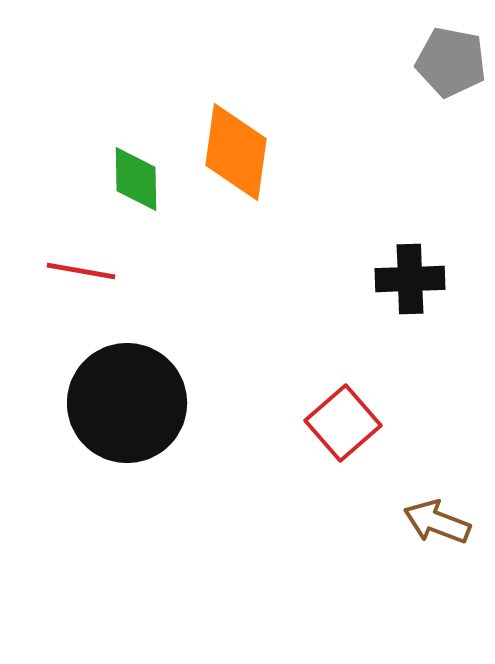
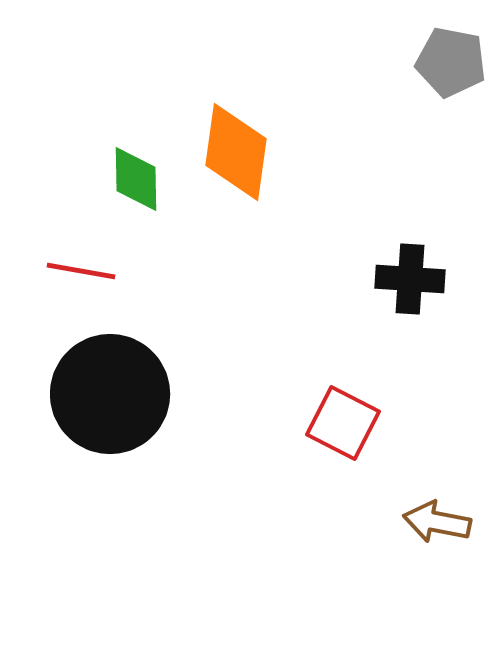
black cross: rotated 6 degrees clockwise
black circle: moved 17 px left, 9 px up
red square: rotated 22 degrees counterclockwise
brown arrow: rotated 10 degrees counterclockwise
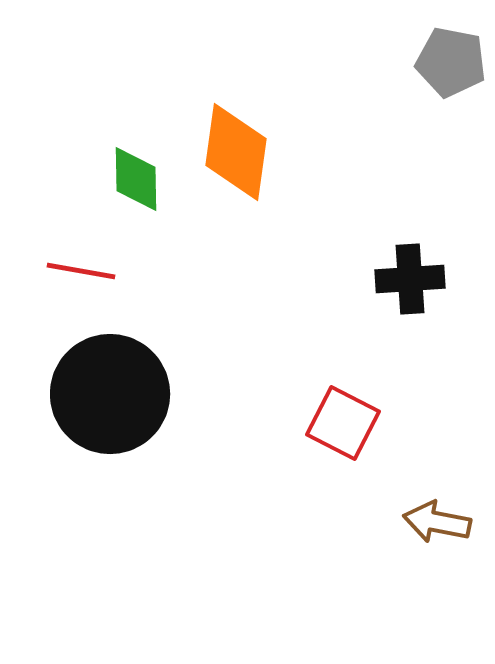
black cross: rotated 8 degrees counterclockwise
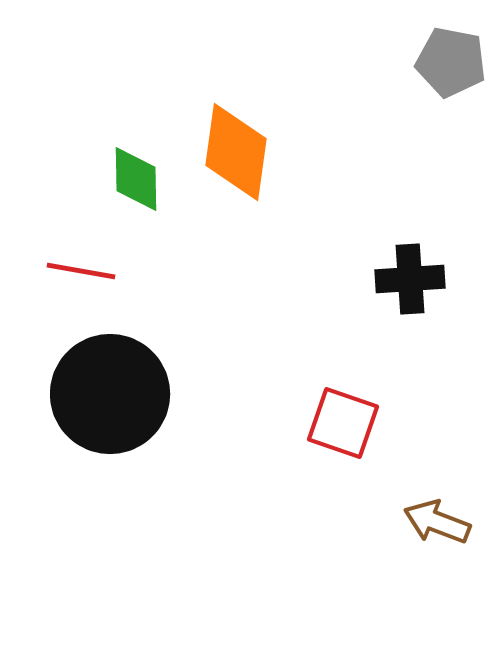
red square: rotated 8 degrees counterclockwise
brown arrow: rotated 10 degrees clockwise
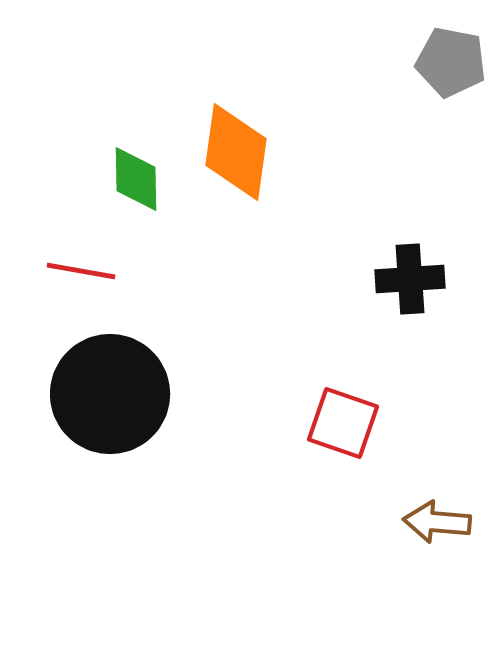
brown arrow: rotated 16 degrees counterclockwise
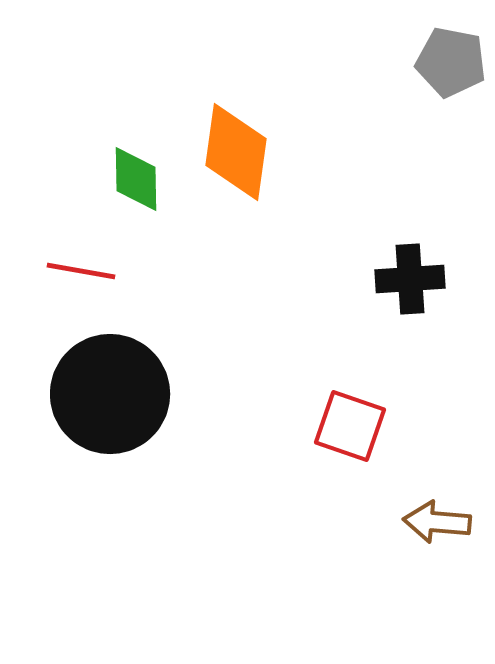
red square: moved 7 px right, 3 px down
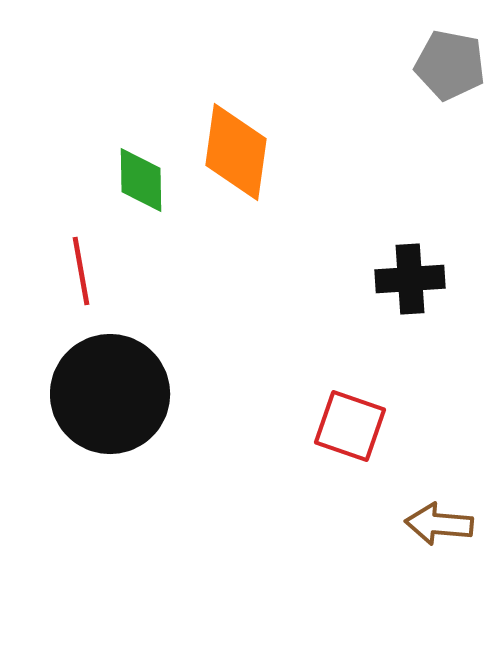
gray pentagon: moved 1 px left, 3 px down
green diamond: moved 5 px right, 1 px down
red line: rotated 70 degrees clockwise
brown arrow: moved 2 px right, 2 px down
